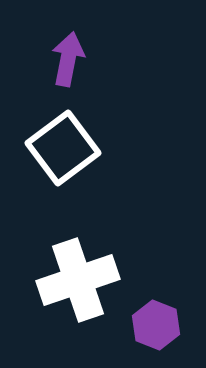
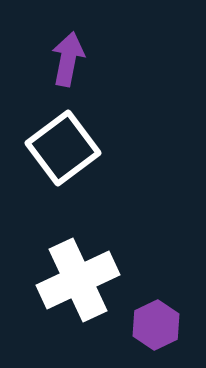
white cross: rotated 6 degrees counterclockwise
purple hexagon: rotated 12 degrees clockwise
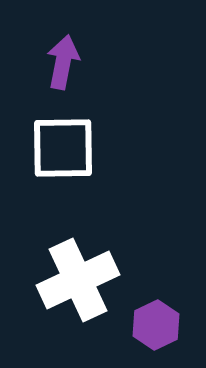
purple arrow: moved 5 px left, 3 px down
white square: rotated 36 degrees clockwise
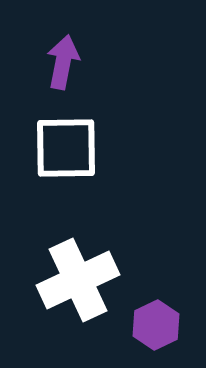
white square: moved 3 px right
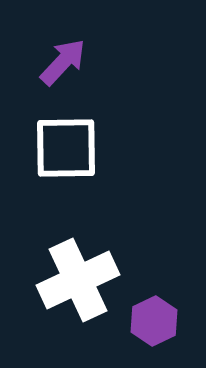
purple arrow: rotated 32 degrees clockwise
purple hexagon: moved 2 px left, 4 px up
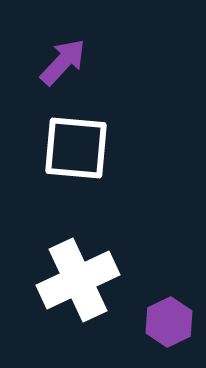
white square: moved 10 px right; rotated 6 degrees clockwise
purple hexagon: moved 15 px right, 1 px down
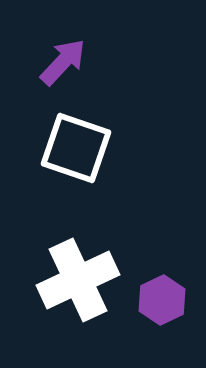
white square: rotated 14 degrees clockwise
purple hexagon: moved 7 px left, 22 px up
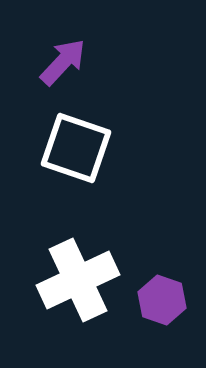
purple hexagon: rotated 15 degrees counterclockwise
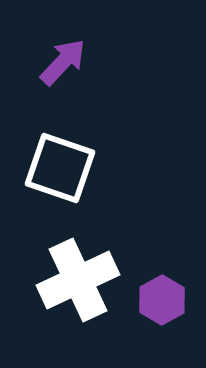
white square: moved 16 px left, 20 px down
purple hexagon: rotated 12 degrees clockwise
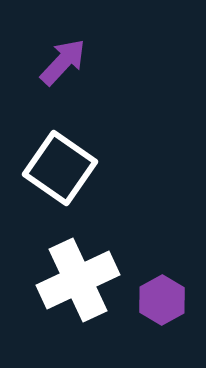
white square: rotated 16 degrees clockwise
